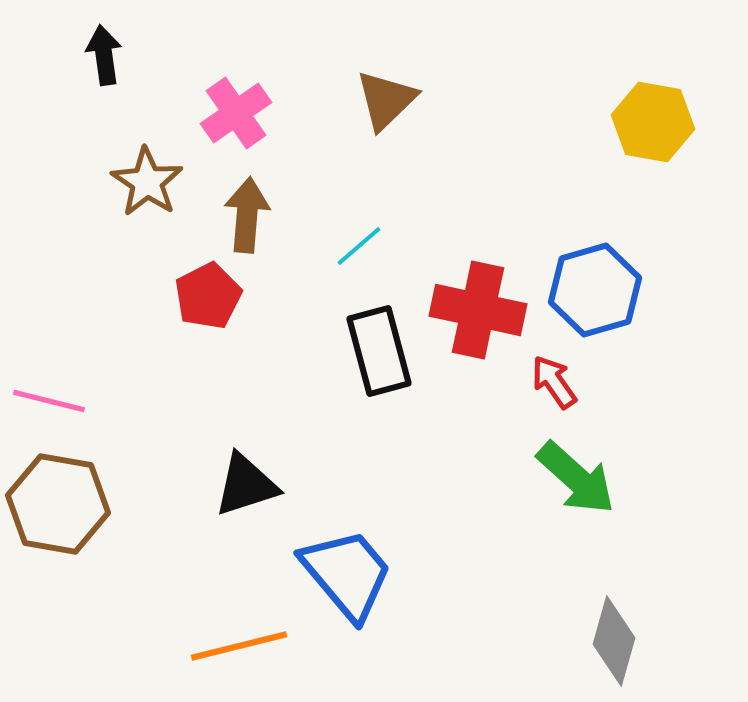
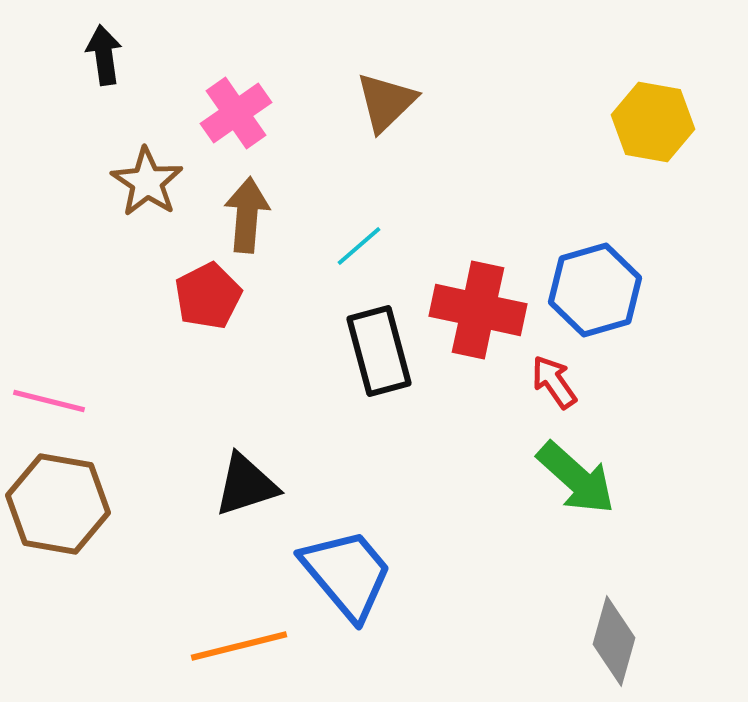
brown triangle: moved 2 px down
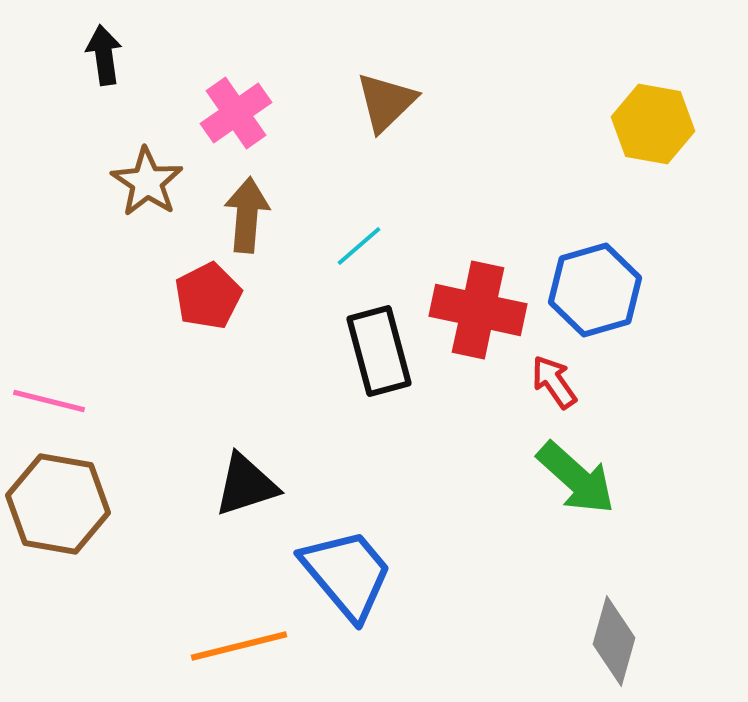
yellow hexagon: moved 2 px down
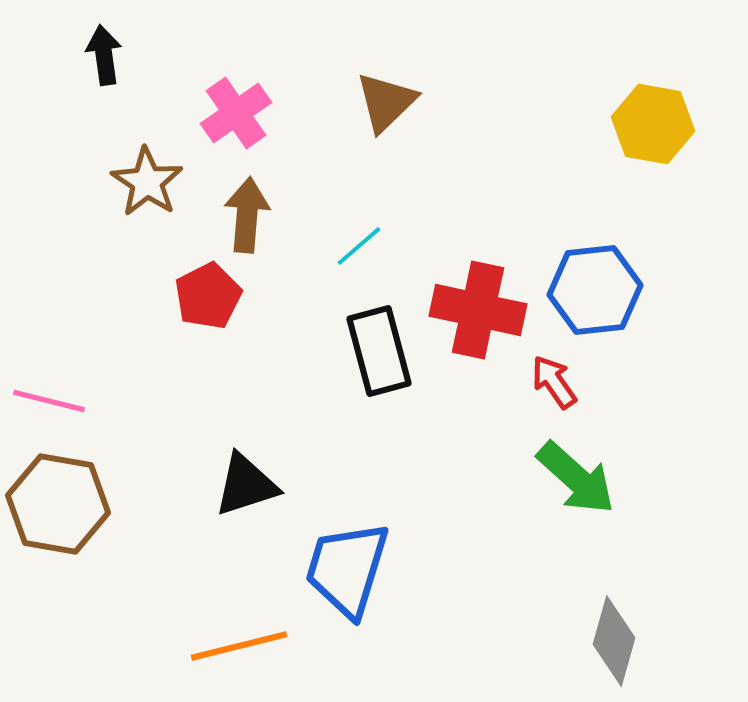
blue hexagon: rotated 10 degrees clockwise
blue trapezoid: moved 5 px up; rotated 123 degrees counterclockwise
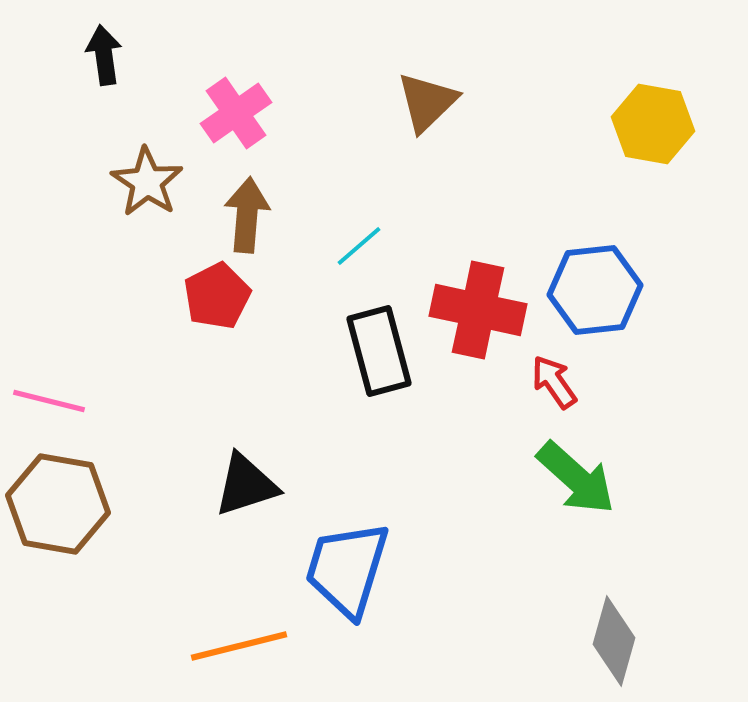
brown triangle: moved 41 px right
red pentagon: moved 9 px right
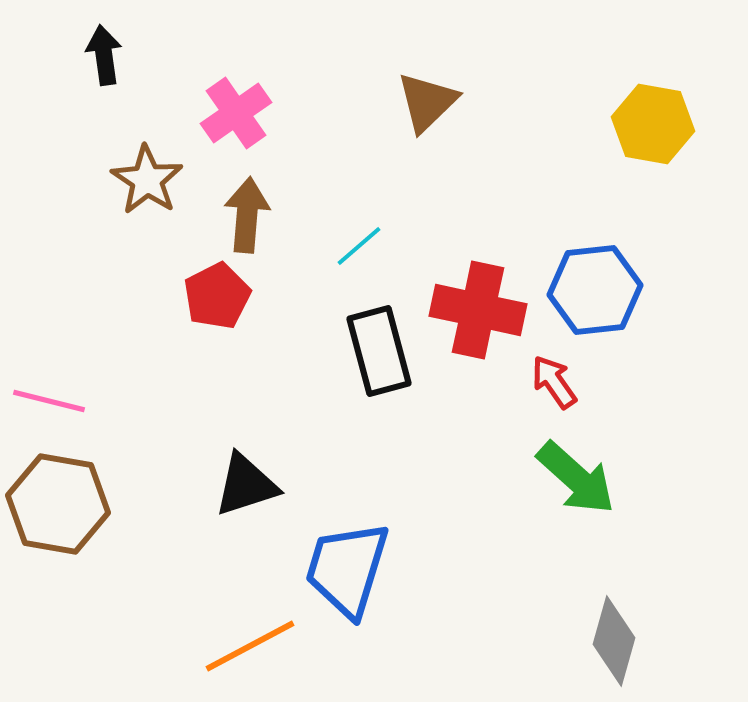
brown star: moved 2 px up
orange line: moved 11 px right; rotated 14 degrees counterclockwise
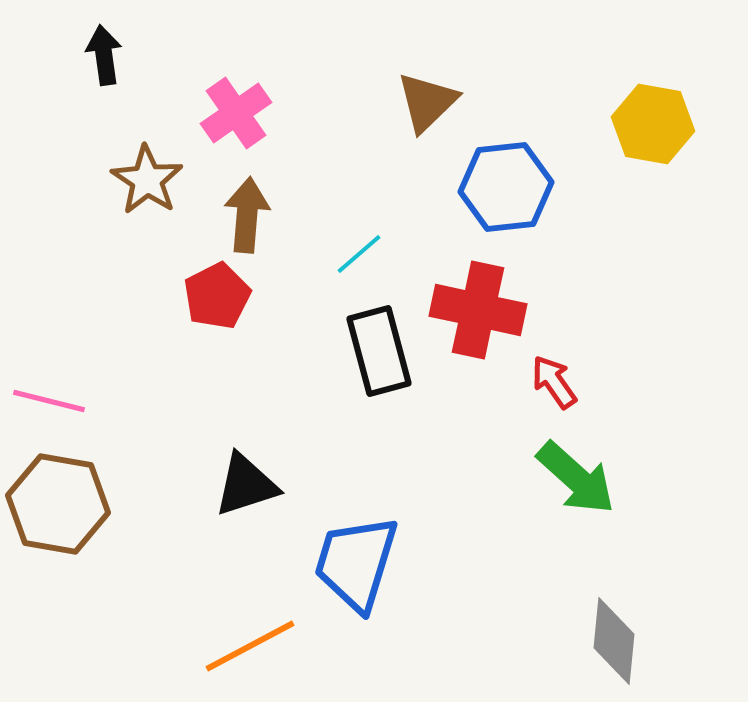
cyan line: moved 8 px down
blue hexagon: moved 89 px left, 103 px up
blue trapezoid: moved 9 px right, 6 px up
gray diamond: rotated 10 degrees counterclockwise
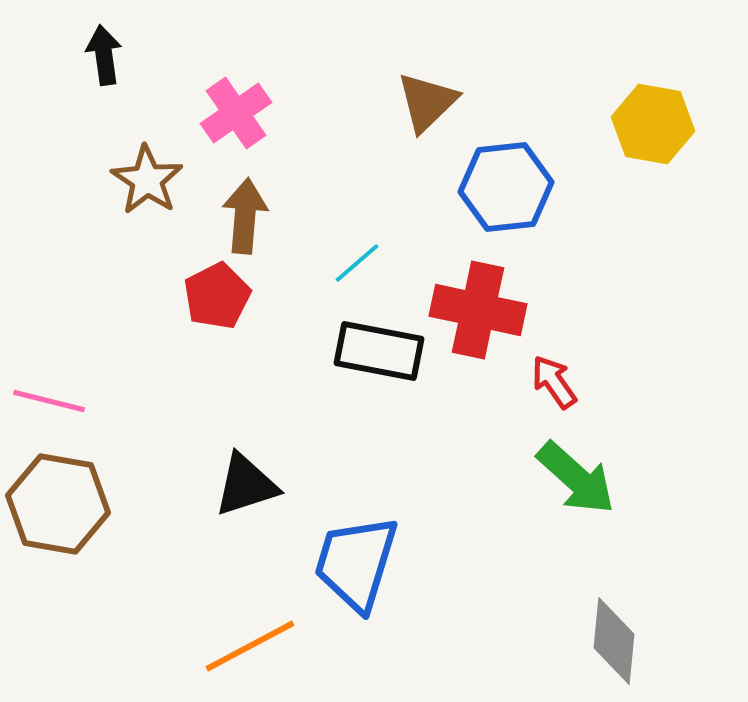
brown arrow: moved 2 px left, 1 px down
cyan line: moved 2 px left, 9 px down
black rectangle: rotated 64 degrees counterclockwise
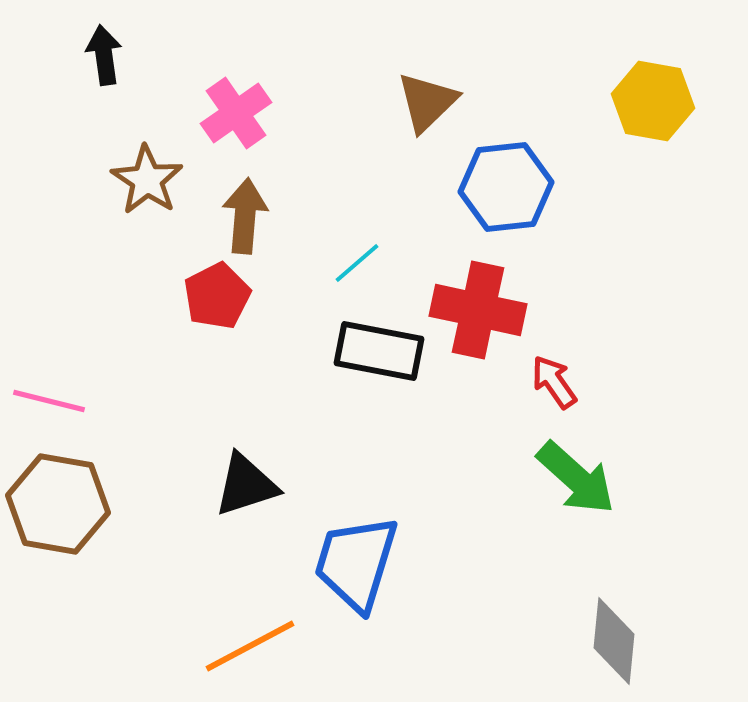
yellow hexagon: moved 23 px up
